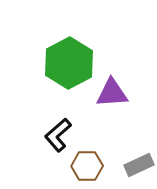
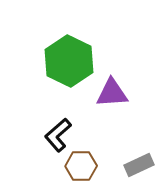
green hexagon: moved 2 px up; rotated 6 degrees counterclockwise
brown hexagon: moved 6 px left
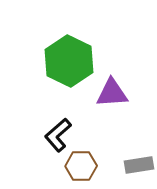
gray rectangle: rotated 16 degrees clockwise
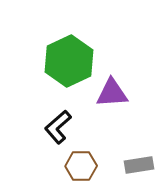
green hexagon: rotated 9 degrees clockwise
black L-shape: moved 8 px up
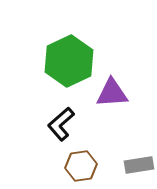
black L-shape: moved 3 px right, 3 px up
brown hexagon: rotated 8 degrees counterclockwise
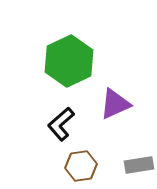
purple triangle: moved 3 px right, 11 px down; rotated 20 degrees counterclockwise
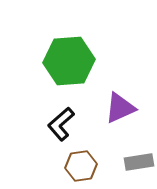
green hexagon: rotated 21 degrees clockwise
purple triangle: moved 5 px right, 4 px down
gray rectangle: moved 3 px up
